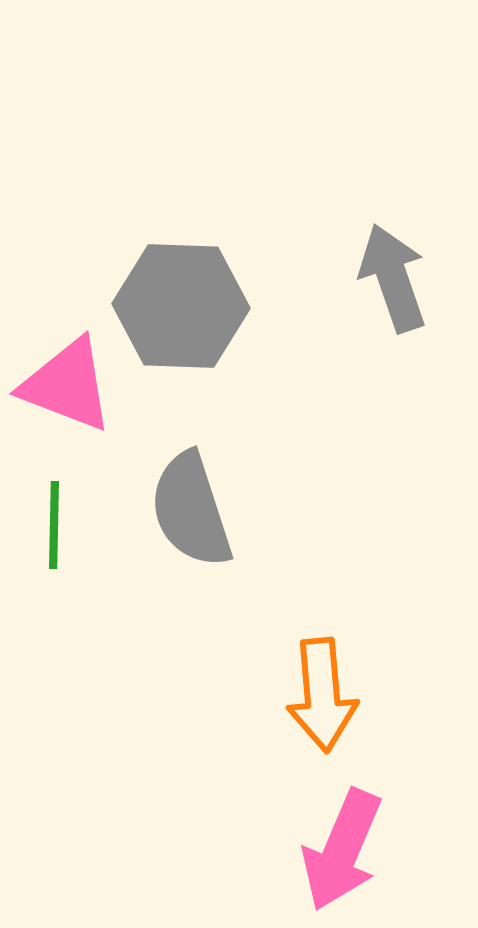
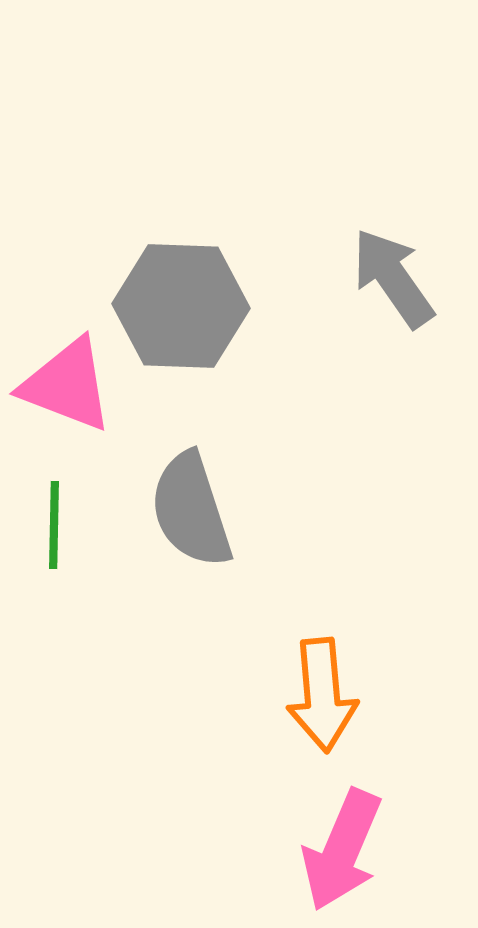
gray arrow: rotated 16 degrees counterclockwise
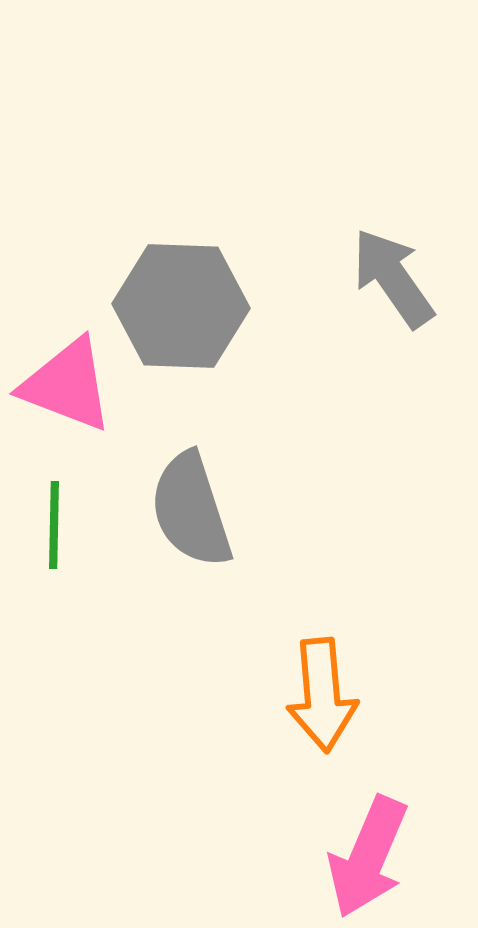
pink arrow: moved 26 px right, 7 px down
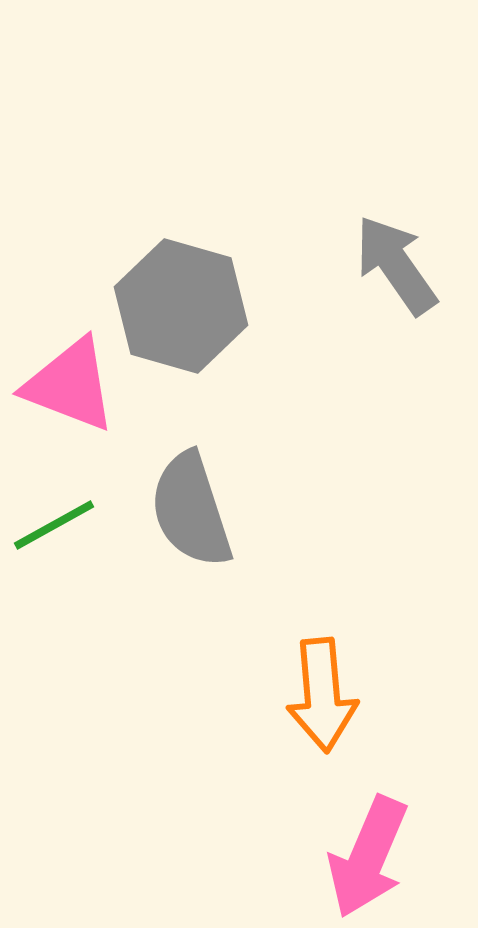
gray arrow: moved 3 px right, 13 px up
gray hexagon: rotated 14 degrees clockwise
pink triangle: moved 3 px right
green line: rotated 60 degrees clockwise
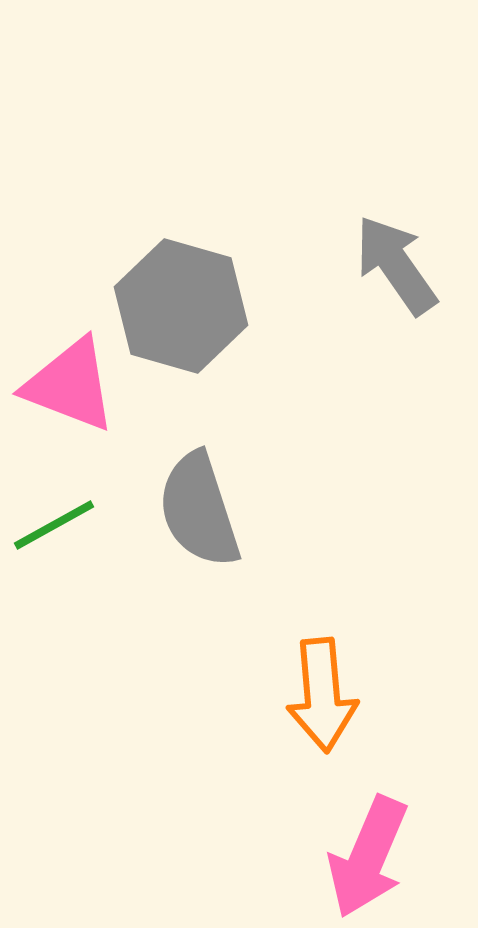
gray semicircle: moved 8 px right
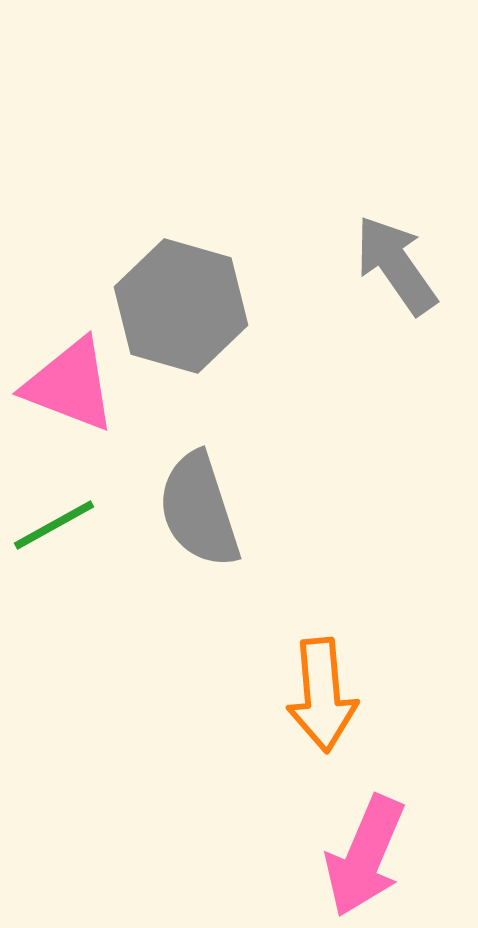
pink arrow: moved 3 px left, 1 px up
